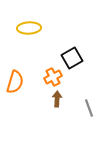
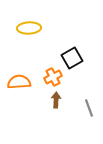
orange semicircle: moved 4 px right; rotated 110 degrees counterclockwise
brown arrow: moved 1 px left, 1 px down
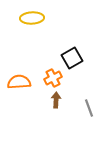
yellow ellipse: moved 3 px right, 10 px up
orange cross: moved 1 px down
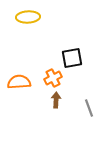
yellow ellipse: moved 4 px left, 1 px up
black square: rotated 20 degrees clockwise
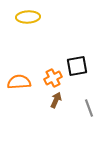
black square: moved 5 px right, 8 px down
brown arrow: rotated 21 degrees clockwise
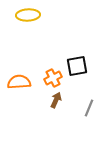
yellow ellipse: moved 2 px up
gray line: rotated 42 degrees clockwise
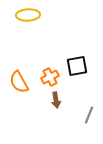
orange cross: moved 3 px left, 1 px up
orange semicircle: rotated 115 degrees counterclockwise
brown arrow: rotated 147 degrees clockwise
gray line: moved 7 px down
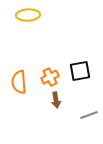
black square: moved 3 px right, 5 px down
orange semicircle: rotated 25 degrees clockwise
gray line: rotated 48 degrees clockwise
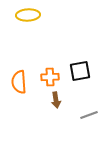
orange cross: rotated 24 degrees clockwise
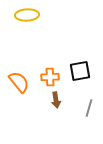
yellow ellipse: moved 1 px left
orange semicircle: rotated 145 degrees clockwise
gray line: moved 7 px up; rotated 54 degrees counterclockwise
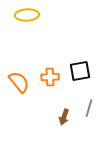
brown arrow: moved 8 px right, 17 px down; rotated 28 degrees clockwise
